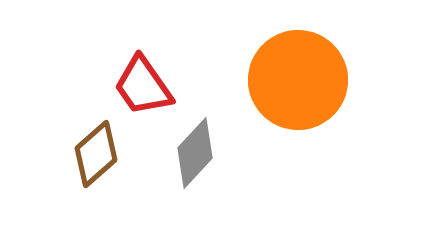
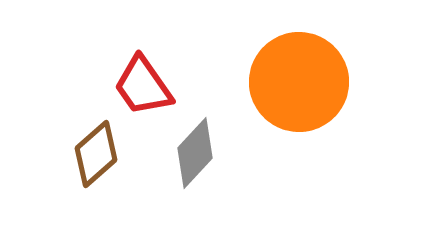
orange circle: moved 1 px right, 2 px down
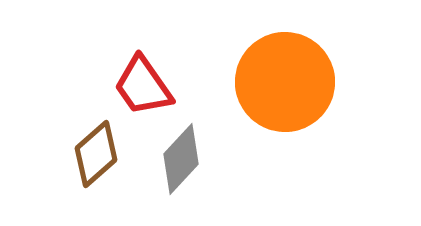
orange circle: moved 14 px left
gray diamond: moved 14 px left, 6 px down
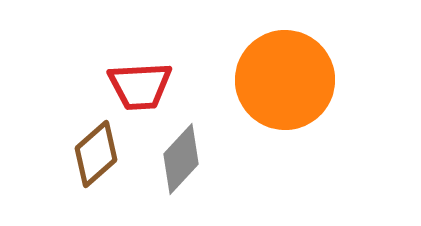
orange circle: moved 2 px up
red trapezoid: moved 3 px left; rotated 58 degrees counterclockwise
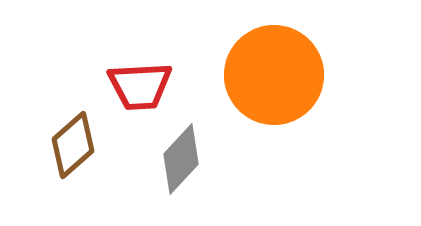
orange circle: moved 11 px left, 5 px up
brown diamond: moved 23 px left, 9 px up
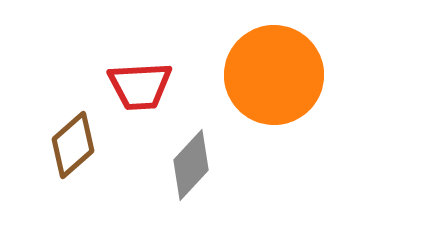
gray diamond: moved 10 px right, 6 px down
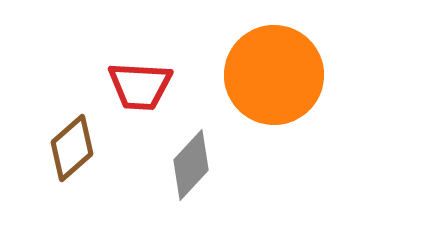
red trapezoid: rotated 6 degrees clockwise
brown diamond: moved 1 px left, 3 px down
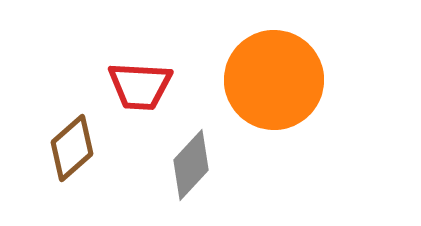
orange circle: moved 5 px down
